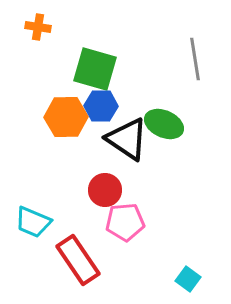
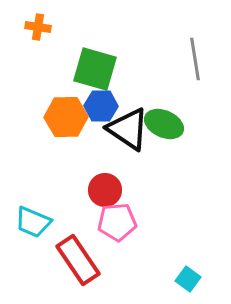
black triangle: moved 1 px right, 10 px up
pink pentagon: moved 8 px left
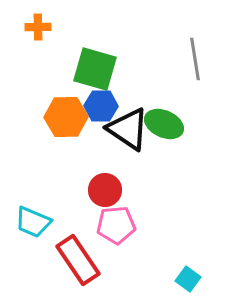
orange cross: rotated 10 degrees counterclockwise
pink pentagon: moved 1 px left, 3 px down
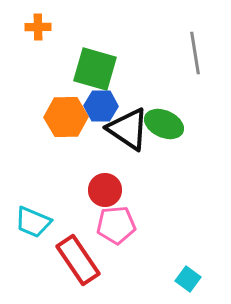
gray line: moved 6 px up
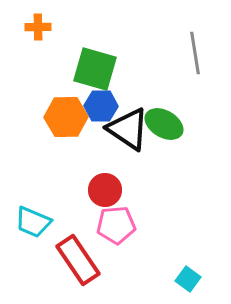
green ellipse: rotated 6 degrees clockwise
